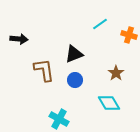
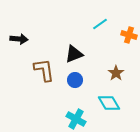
cyan cross: moved 17 px right
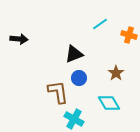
brown L-shape: moved 14 px right, 22 px down
blue circle: moved 4 px right, 2 px up
cyan cross: moved 2 px left
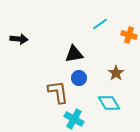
black triangle: rotated 12 degrees clockwise
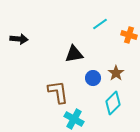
blue circle: moved 14 px right
cyan diamond: moved 4 px right; rotated 75 degrees clockwise
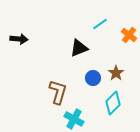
orange cross: rotated 21 degrees clockwise
black triangle: moved 5 px right, 6 px up; rotated 12 degrees counterclockwise
brown L-shape: rotated 25 degrees clockwise
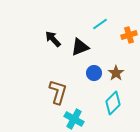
orange cross: rotated 35 degrees clockwise
black arrow: moved 34 px right; rotated 138 degrees counterclockwise
black triangle: moved 1 px right, 1 px up
blue circle: moved 1 px right, 5 px up
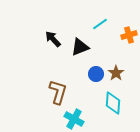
blue circle: moved 2 px right, 1 px down
cyan diamond: rotated 40 degrees counterclockwise
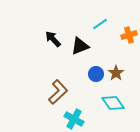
black triangle: moved 1 px up
brown L-shape: rotated 30 degrees clockwise
cyan diamond: rotated 40 degrees counterclockwise
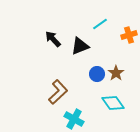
blue circle: moved 1 px right
